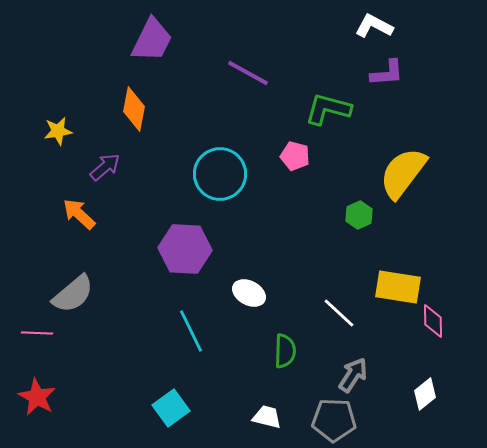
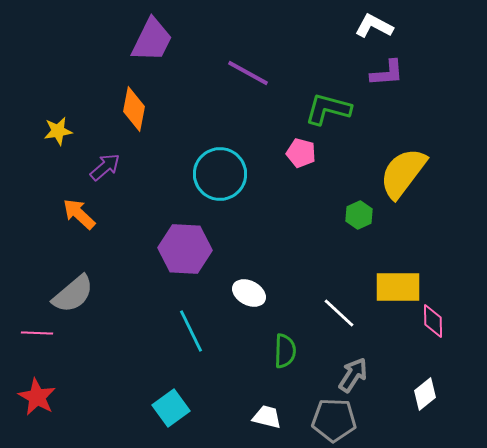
pink pentagon: moved 6 px right, 3 px up
yellow rectangle: rotated 9 degrees counterclockwise
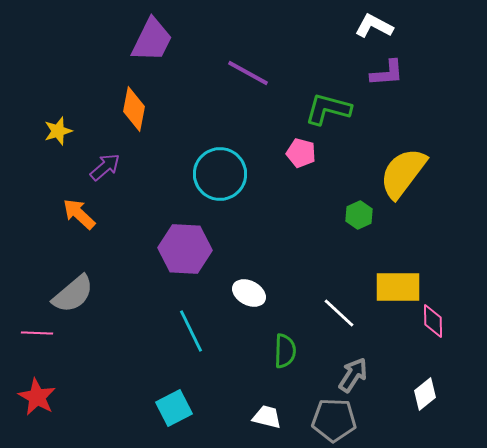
yellow star: rotated 8 degrees counterclockwise
cyan square: moved 3 px right; rotated 9 degrees clockwise
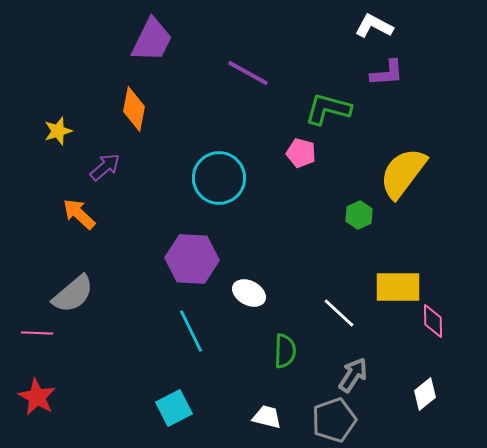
cyan circle: moved 1 px left, 4 px down
purple hexagon: moved 7 px right, 10 px down
gray pentagon: rotated 21 degrees counterclockwise
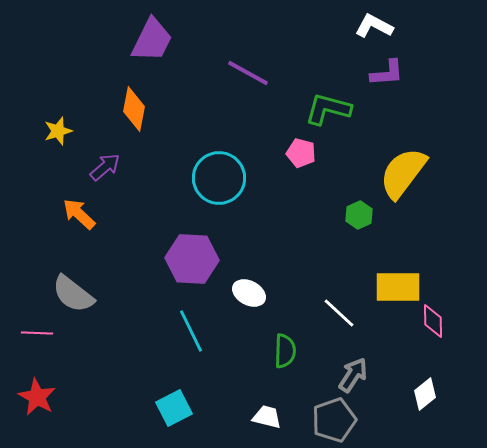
gray semicircle: rotated 78 degrees clockwise
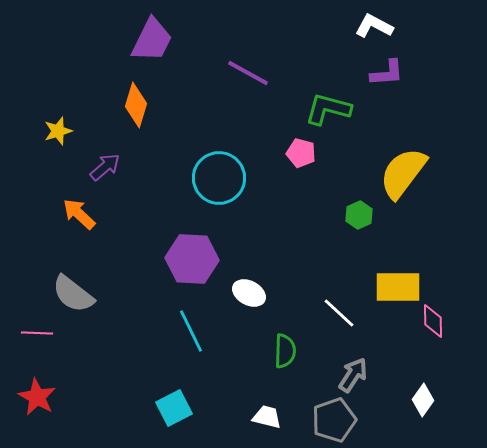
orange diamond: moved 2 px right, 4 px up; rotated 6 degrees clockwise
white diamond: moved 2 px left, 6 px down; rotated 16 degrees counterclockwise
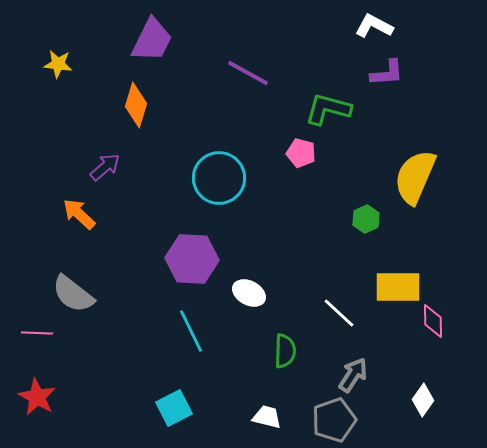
yellow star: moved 67 px up; rotated 24 degrees clockwise
yellow semicircle: moved 12 px right, 4 px down; rotated 14 degrees counterclockwise
green hexagon: moved 7 px right, 4 px down
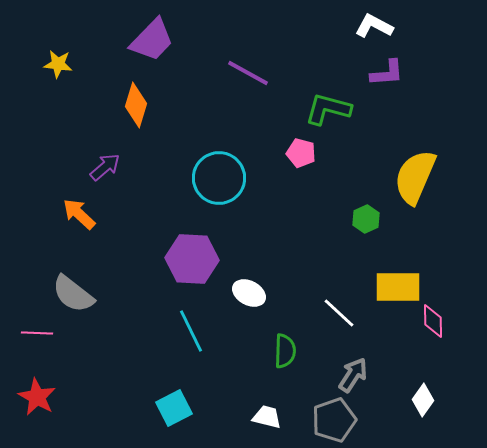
purple trapezoid: rotated 18 degrees clockwise
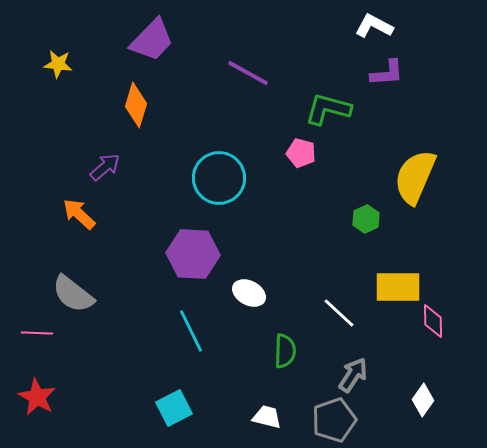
purple hexagon: moved 1 px right, 5 px up
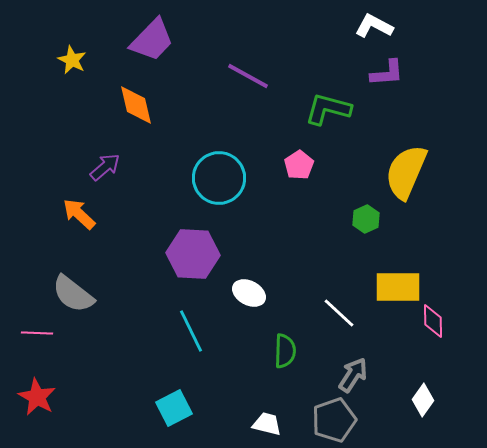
yellow star: moved 14 px right, 4 px up; rotated 20 degrees clockwise
purple line: moved 3 px down
orange diamond: rotated 30 degrees counterclockwise
pink pentagon: moved 2 px left, 12 px down; rotated 24 degrees clockwise
yellow semicircle: moved 9 px left, 5 px up
white trapezoid: moved 7 px down
